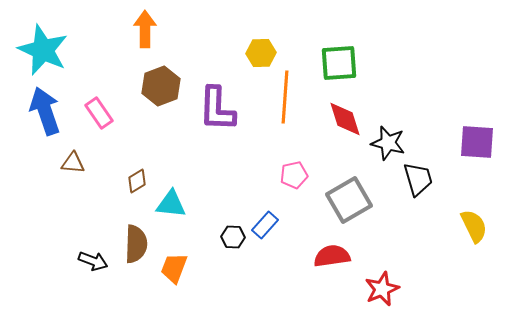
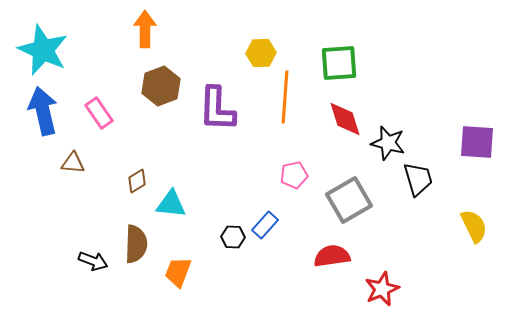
blue arrow: moved 2 px left; rotated 6 degrees clockwise
orange trapezoid: moved 4 px right, 4 px down
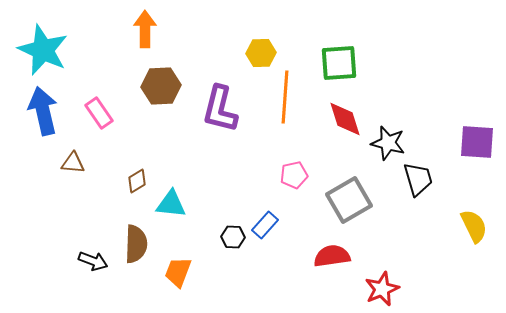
brown hexagon: rotated 18 degrees clockwise
purple L-shape: moved 3 px right; rotated 12 degrees clockwise
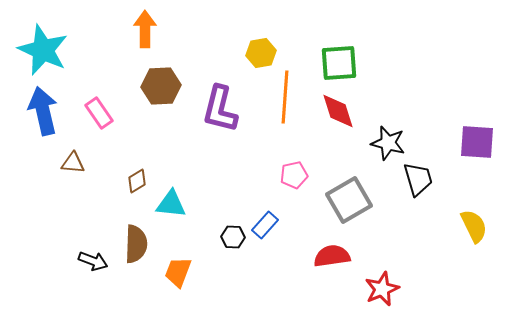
yellow hexagon: rotated 8 degrees counterclockwise
red diamond: moved 7 px left, 8 px up
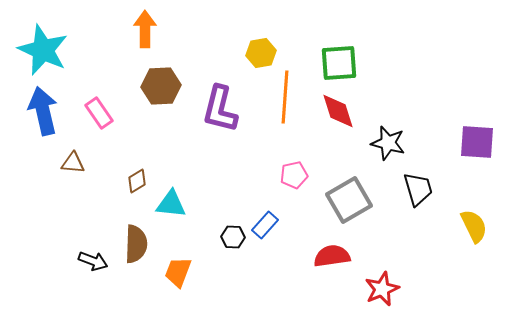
black trapezoid: moved 10 px down
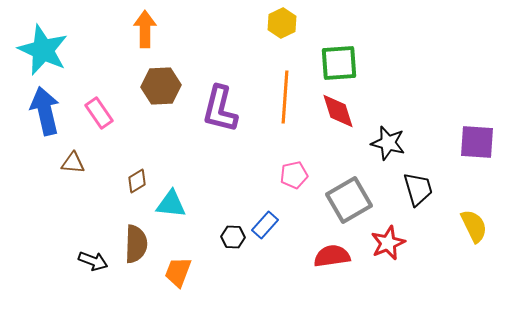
yellow hexagon: moved 21 px right, 30 px up; rotated 16 degrees counterclockwise
blue arrow: moved 2 px right
red star: moved 6 px right, 46 px up
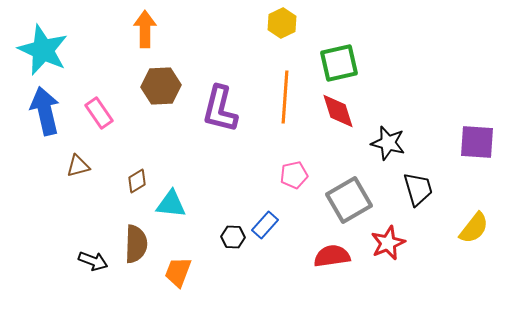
green square: rotated 9 degrees counterclockwise
brown triangle: moved 5 px right, 3 px down; rotated 20 degrees counterclockwise
yellow semicircle: moved 2 px down; rotated 64 degrees clockwise
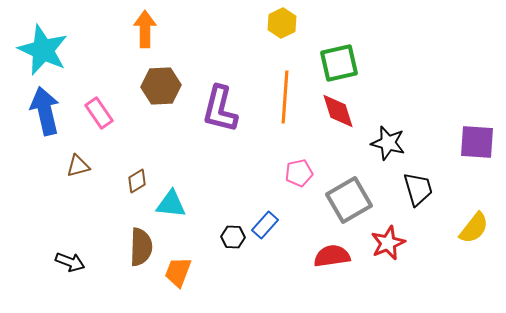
pink pentagon: moved 5 px right, 2 px up
brown semicircle: moved 5 px right, 3 px down
black arrow: moved 23 px left, 1 px down
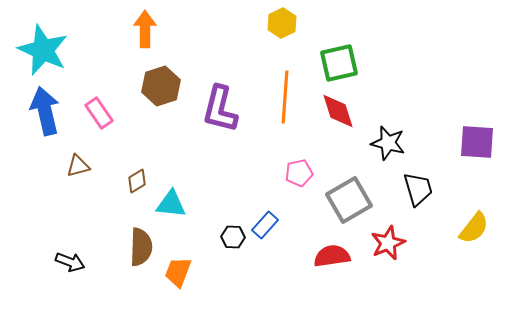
brown hexagon: rotated 15 degrees counterclockwise
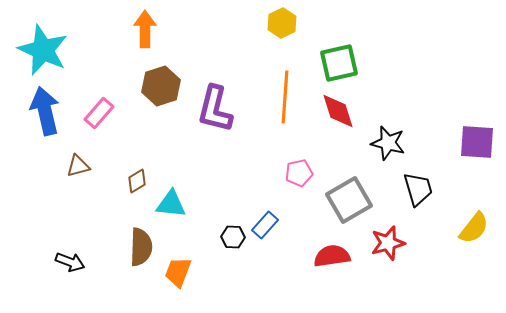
purple L-shape: moved 5 px left
pink rectangle: rotated 76 degrees clockwise
red star: rotated 8 degrees clockwise
